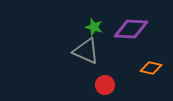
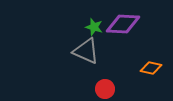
purple diamond: moved 8 px left, 5 px up
red circle: moved 4 px down
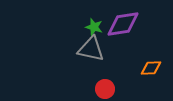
purple diamond: rotated 12 degrees counterclockwise
gray triangle: moved 5 px right, 2 px up; rotated 12 degrees counterclockwise
orange diamond: rotated 15 degrees counterclockwise
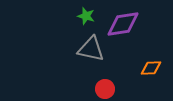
green star: moved 8 px left, 11 px up
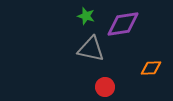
red circle: moved 2 px up
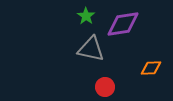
green star: rotated 18 degrees clockwise
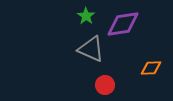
gray triangle: rotated 12 degrees clockwise
red circle: moved 2 px up
